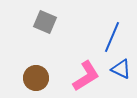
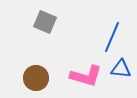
blue triangle: rotated 20 degrees counterclockwise
pink L-shape: rotated 48 degrees clockwise
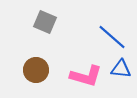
blue line: rotated 72 degrees counterclockwise
brown circle: moved 8 px up
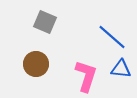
brown circle: moved 6 px up
pink L-shape: rotated 88 degrees counterclockwise
